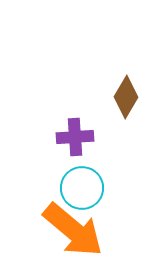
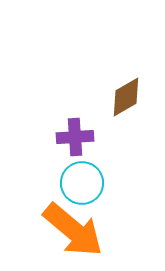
brown diamond: rotated 30 degrees clockwise
cyan circle: moved 5 px up
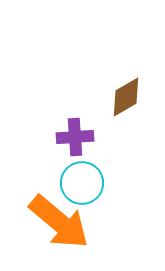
orange arrow: moved 14 px left, 8 px up
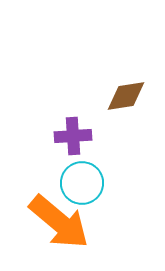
brown diamond: moved 1 px up; rotated 21 degrees clockwise
purple cross: moved 2 px left, 1 px up
